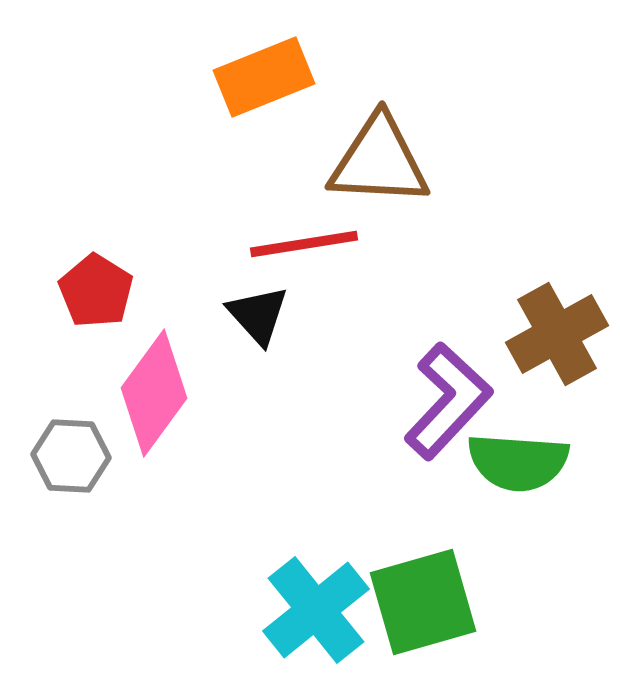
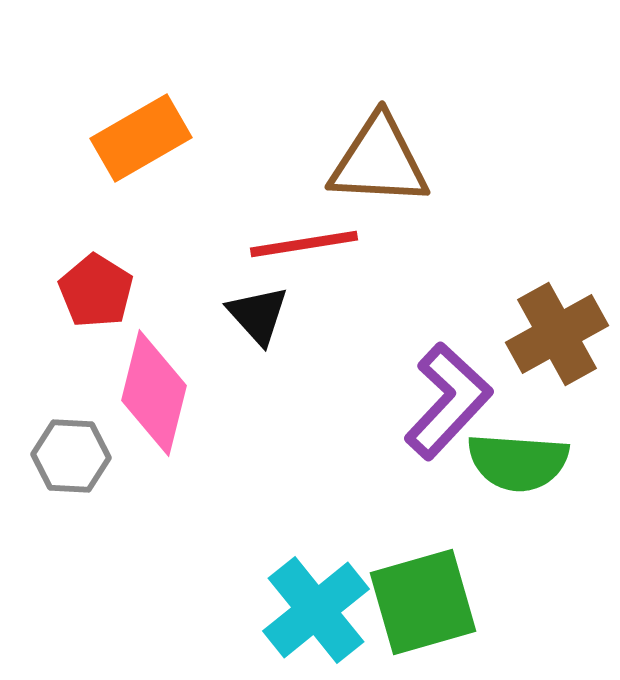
orange rectangle: moved 123 px left, 61 px down; rotated 8 degrees counterclockwise
pink diamond: rotated 22 degrees counterclockwise
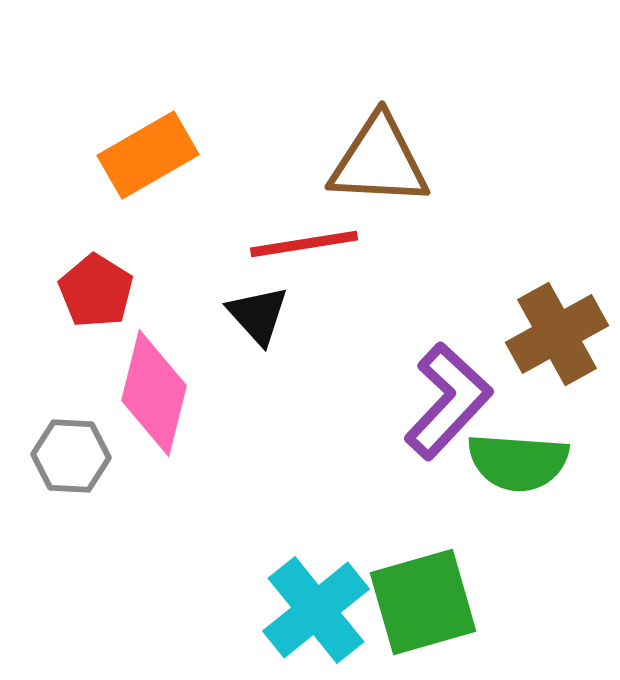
orange rectangle: moved 7 px right, 17 px down
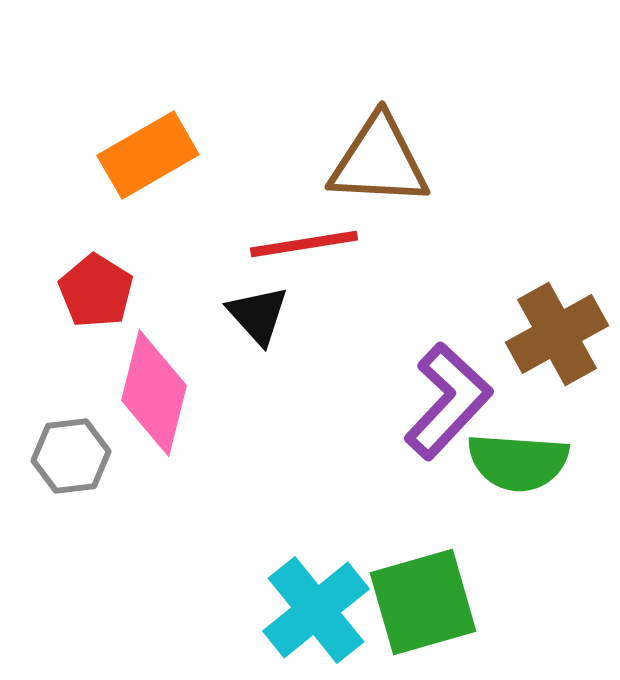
gray hexagon: rotated 10 degrees counterclockwise
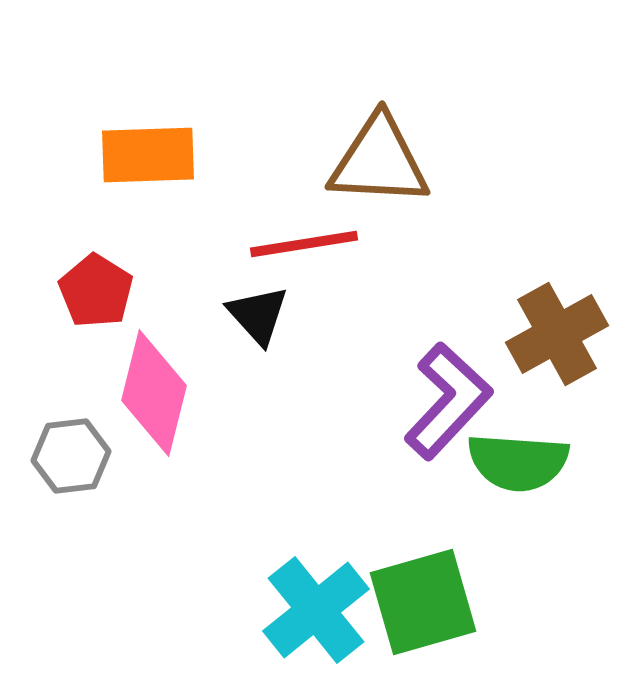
orange rectangle: rotated 28 degrees clockwise
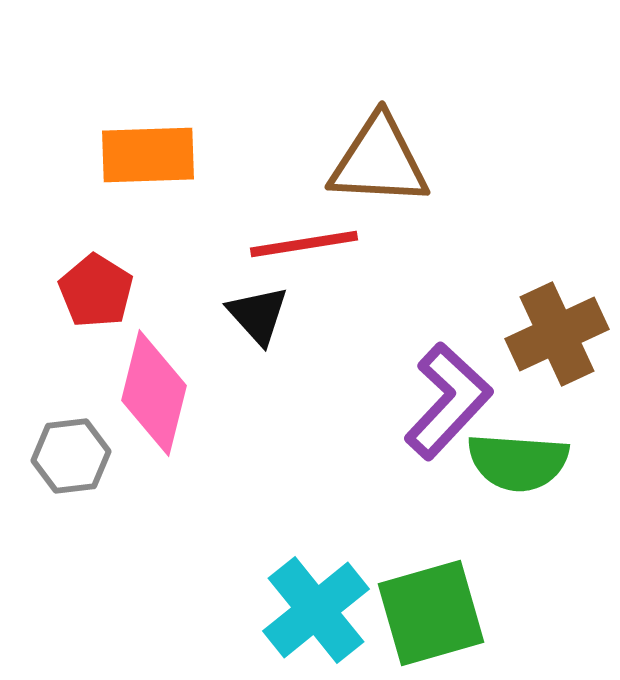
brown cross: rotated 4 degrees clockwise
green square: moved 8 px right, 11 px down
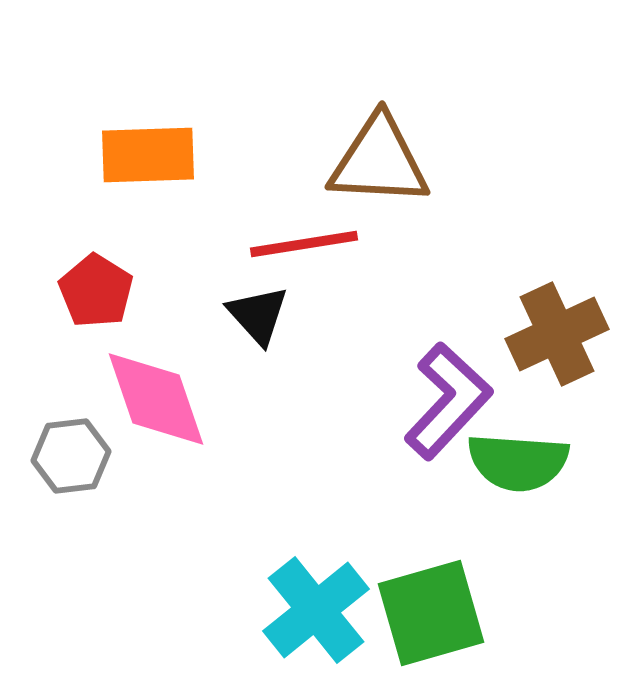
pink diamond: moved 2 px right, 6 px down; rotated 33 degrees counterclockwise
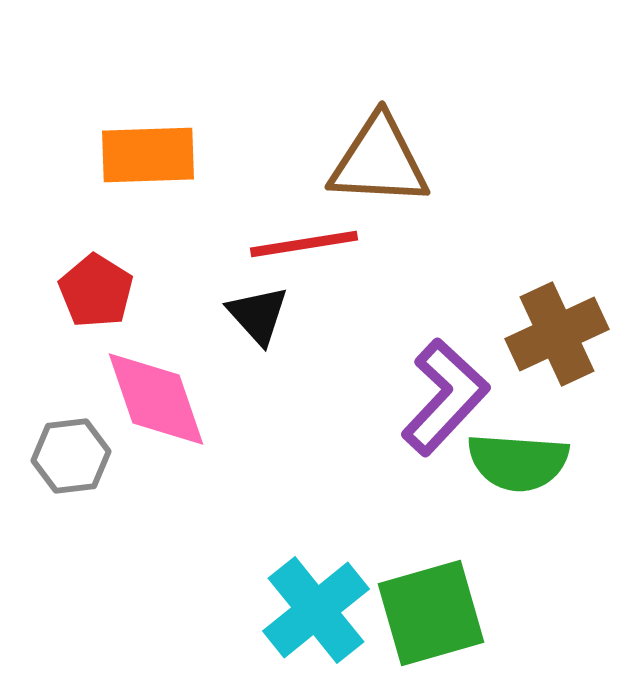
purple L-shape: moved 3 px left, 4 px up
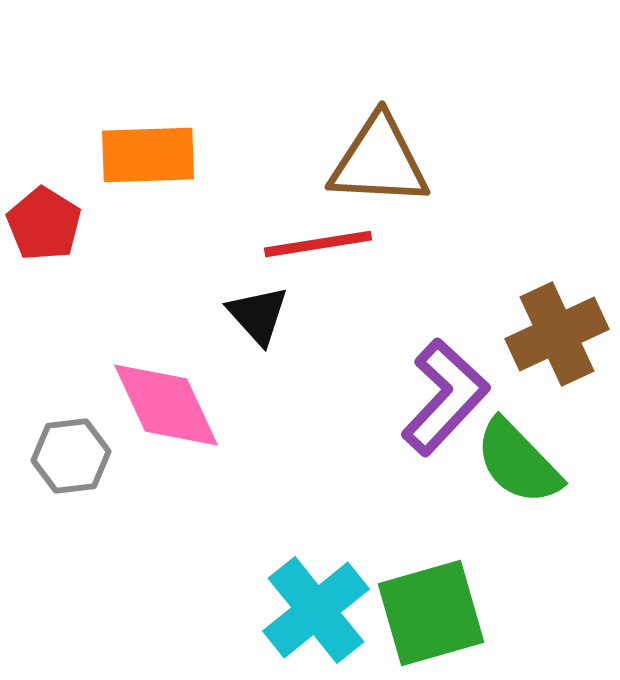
red line: moved 14 px right
red pentagon: moved 52 px left, 67 px up
pink diamond: moved 10 px right, 6 px down; rotated 6 degrees counterclockwise
green semicircle: rotated 42 degrees clockwise
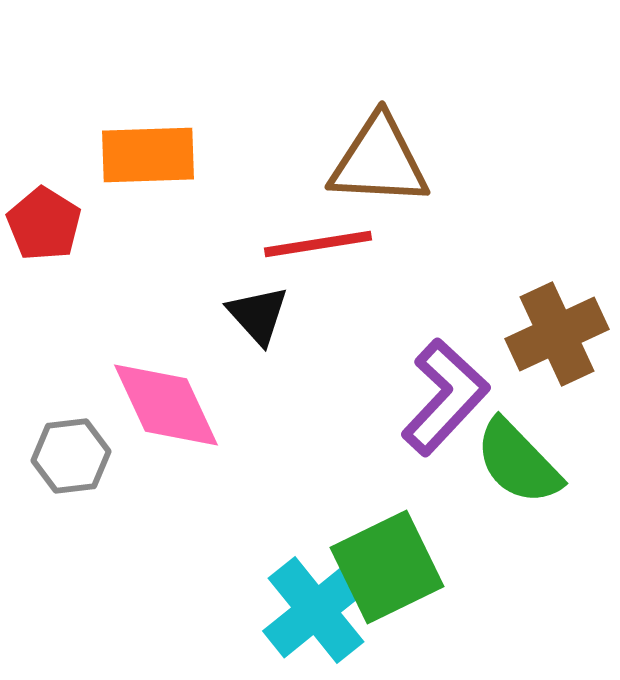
green square: moved 44 px left, 46 px up; rotated 10 degrees counterclockwise
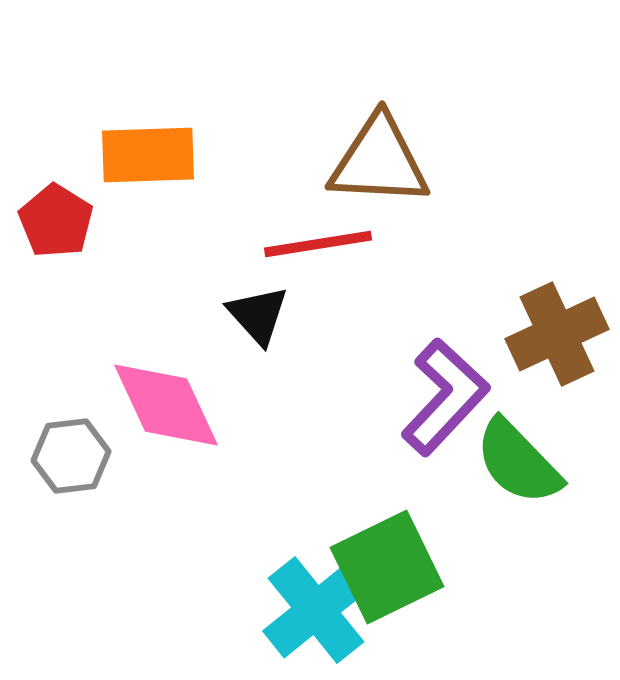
red pentagon: moved 12 px right, 3 px up
